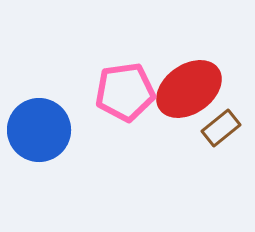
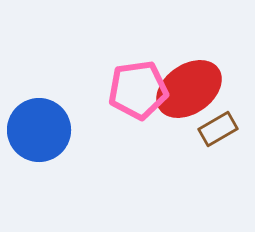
pink pentagon: moved 13 px right, 2 px up
brown rectangle: moved 3 px left, 1 px down; rotated 9 degrees clockwise
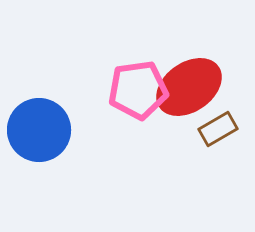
red ellipse: moved 2 px up
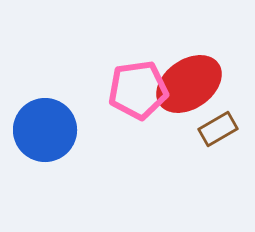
red ellipse: moved 3 px up
blue circle: moved 6 px right
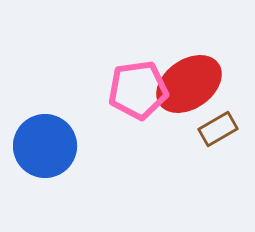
blue circle: moved 16 px down
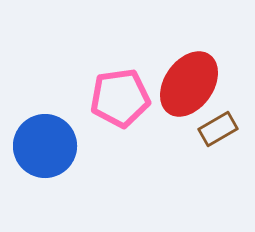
red ellipse: rotated 20 degrees counterclockwise
pink pentagon: moved 18 px left, 8 px down
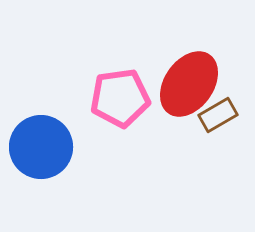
brown rectangle: moved 14 px up
blue circle: moved 4 px left, 1 px down
